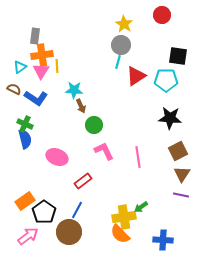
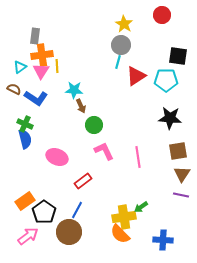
brown square: rotated 18 degrees clockwise
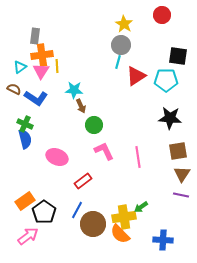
brown circle: moved 24 px right, 8 px up
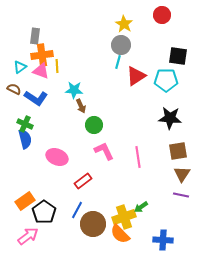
pink triangle: rotated 42 degrees counterclockwise
yellow cross: rotated 10 degrees counterclockwise
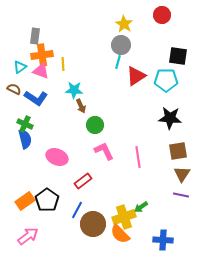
yellow line: moved 6 px right, 2 px up
green circle: moved 1 px right
black pentagon: moved 3 px right, 12 px up
